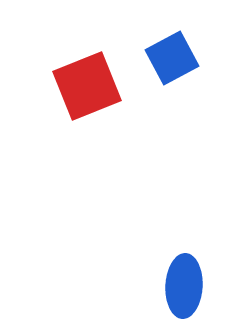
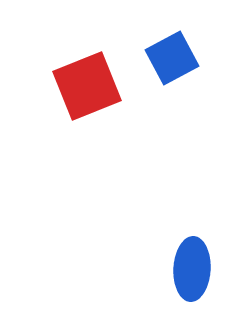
blue ellipse: moved 8 px right, 17 px up
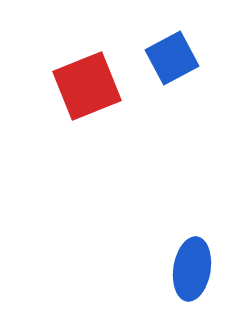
blue ellipse: rotated 6 degrees clockwise
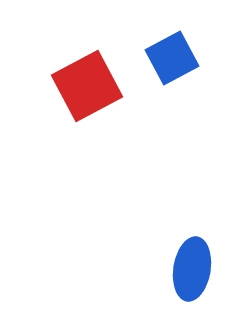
red square: rotated 6 degrees counterclockwise
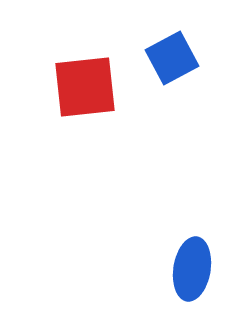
red square: moved 2 px left, 1 px down; rotated 22 degrees clockwise
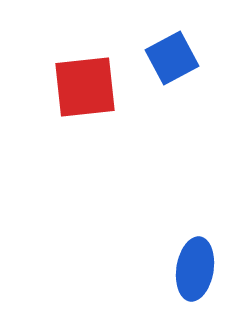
blue ellipse: moved 3 px right
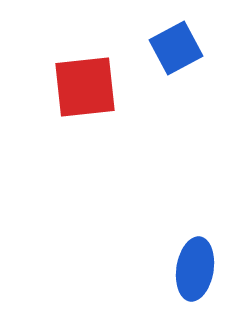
blue square: moved 4 px right, 10 px up
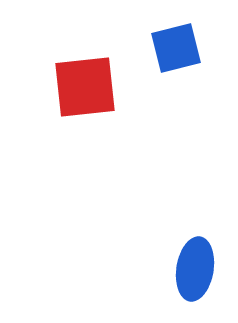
blue square: rotated 14 degrees clockwise
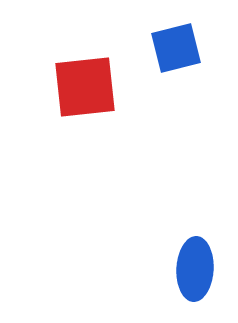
blue ellipse: rotated 6 degrees counterclockwise
